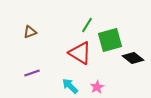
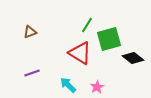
green square: moved 1 px left, 1 px up
cyan arrow: moved 2 px left, 1 px up
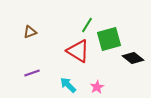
red triangle: moved 2 px left, 2 px up
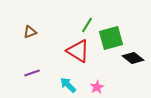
green square: moved 2 px right, 1 px up
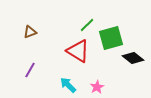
green line: rotated 14 degrees clockwise
purple line: moved 2 px left, 3 px up; rotated 42 degrees counterclockwise
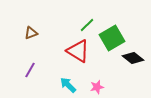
brown triangle: moved 1 px right, 1 px down
green square: moved 1 px right; rotated 15 degrees counterclockwise
pink star: rotated 16 degrees clockwise
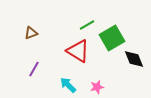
green line: rotated 14 degrees clockwise
black diamond: moved 1 px right, 1 px down; rotated 30 degrees clockwise
purple line: moved 4 px right, 1 px up
